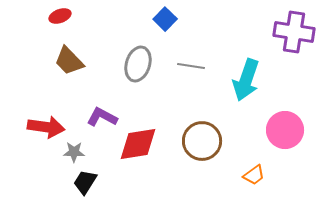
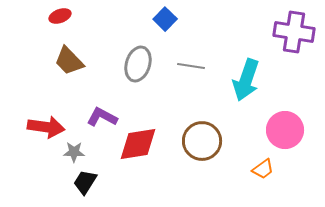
orange trapezoid: moved 9 px right, 6 px up
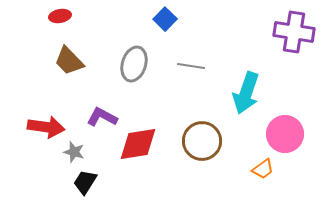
red ellipse: rotated 10 degrees clockwise
gray ellipse: moved 4 px left
cyan arrow: moved 13 px down
pink circle: moved 4 px down
gray star: rotated 15 degrees clockwise
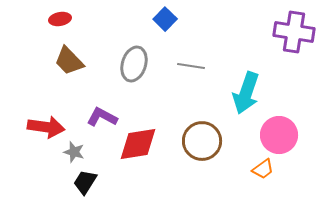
red ellipse: moved 3 px down
pink circle: moved 6 px left, 1 px down
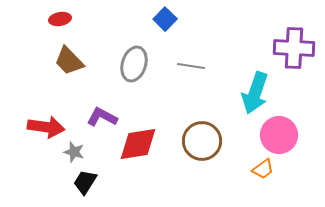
purple cross: moved 16 px down; rotated 6 degrees counterclockwise
cyan arrow: moved 9 px right
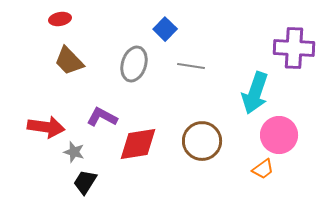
blue square: moved 10 px down
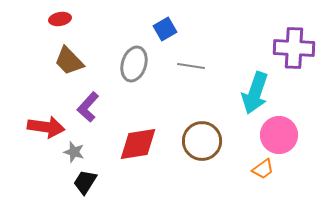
blue square: rotated 15 degrees clockwise
purple L-shape: moved 14 px left, 10 px up; rotated 76 degrees counterclockwise
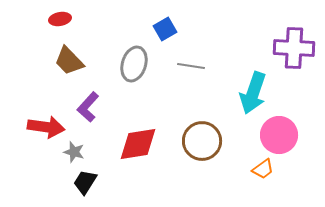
cyan arrow: moved 2 px left
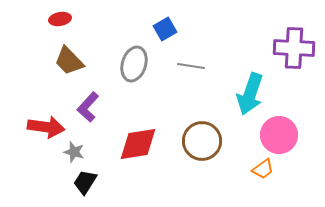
cyan arrow: moved 3 px left, 1 px down
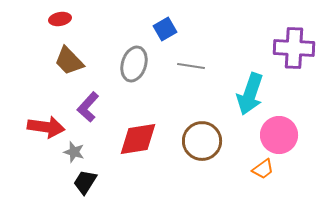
red diamond: moved 5 px up
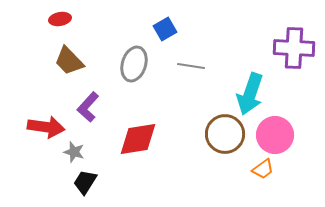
pink circle: moved 4 px left
brown circle: moved 23 px right, 7 px up
